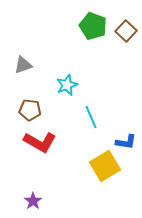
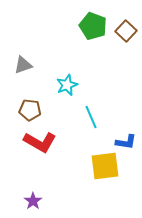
yellow square: rotated 24 degrees clockwise
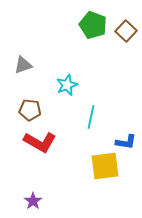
green pentagon: moved 1 px up
cyan line: rotated 35 degrees clockwise
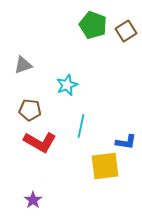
brown square: rotated 15 degrees clockwise
cyan line: moved 10 px left, 9 px down
purple star: moved 1 px up
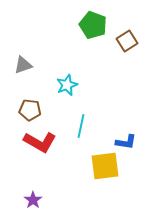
brown square: moved 1 px right, 10 px down
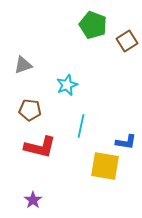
red L-shape: moved 5 px down; rotated 16 degrees counterclockwise
yellow square: rotated 16 degrees clockwise
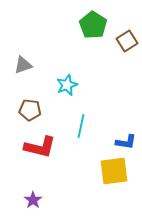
green pentagon: rotated 12 degrees clockwise
yellow square: moved 9 px right, 5 px down; rotated 16 degrees counterclockwise
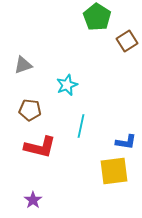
green pentagon: moved 4 px right, 8 px up
